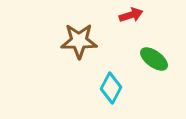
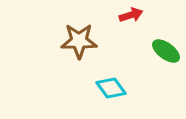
green ellipse: moved 12 px right, 8 px up
cyan diamond: rotated 64 degrees counterclockwise
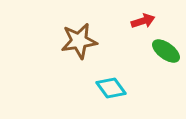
red arrow: moved 12 px right, 6 px down
brown star: rotated 9 degrees counterclockwise
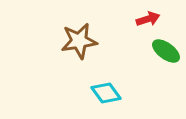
red arrow: moved 5 px right, 2 px up
cyan diamond: moved 5 px left, 5 px down
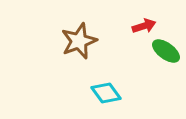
red arrow: moved 4 px left, 7 px down
brown star: rotated 12 degrees counterclockwise
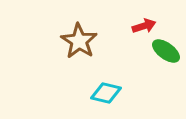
brown star: rotated 18 degrees counterclockwise
cyan diamond: rotated 40 degrees counterclockwise
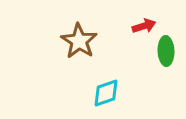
green ellipse: rotated 52 degrees clockwise
cyan diamond: rotated 32 degrees counterclockwise
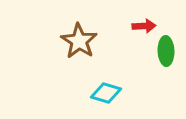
red arrow: rotated 15 degrees clockwise
cyan diamond: rotated 36 degrees clockwise
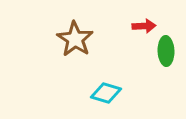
brown star: moved 4 px left, 2 px up
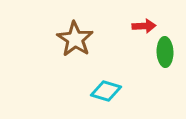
green ellipse: moved 1 px left, 1 px down
cyan diamond: moved 2 px up
